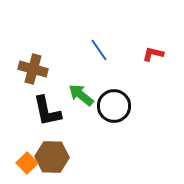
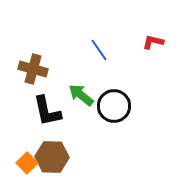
red L-shape: moved 12 px up
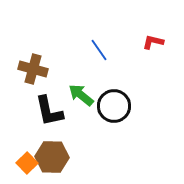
black L-shape: moved 2 px right
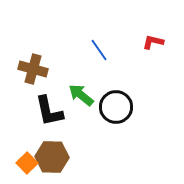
black circle: moved 2 px right, 1 px down
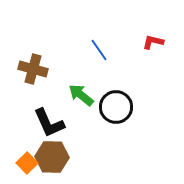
black L-shape: moved 12 px down; rotated 12 degrees counterclockwise
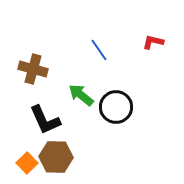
black L-shape: moved 4 px left, 3 px up
brown hexagon: moved 4 px right
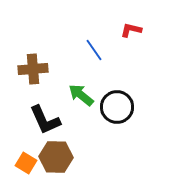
red L-shape: moved 22 px left, 12 px up
blue line: moved 5 px left
brown cross: rotated 20 degrees counterclockwise
black circle: moved 1 px right
orange square: moved 1 px left; rotated 15 degrees counterclockwise
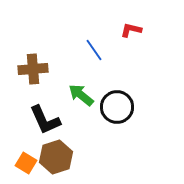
brown hexagon: rotated 20 degrees counterclockwise
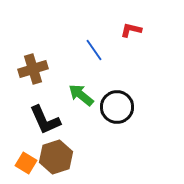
brown cross: rotated 12 degrees counterclockwise
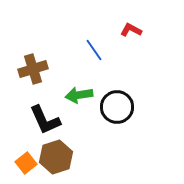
red L-shape: rotated 15 degrees clockwise
green arrow: moved 2 px left; rotated 48 degrees counterclockwise
orange square: rotated 20 degrees clockwise
